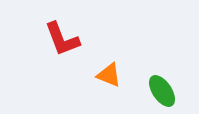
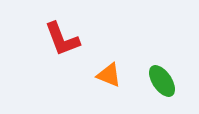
green ellipse: moved 10 px up
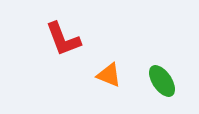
red L-shape: moved 1 px right
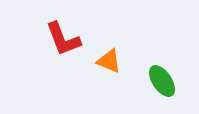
orange triangle: moved 14 px up
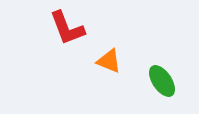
red L-shape: moved 4 px right, 11 px up
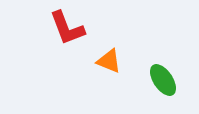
green ellipse: moved 1 px right, 1 px up
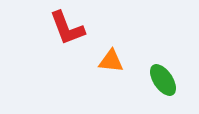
orange triangle: moved 2 px right; rotated 16 degrees counterclockwise
